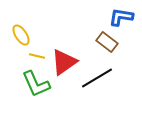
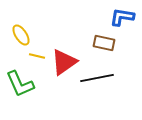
blue L-shape: moved 1 px right
brown rectangle: moved 3 px left, 1 px down; rotated 25 degrees counterclockwise
black line: rotated 20 degrees clockwise
green L-shape: moved 16 px left
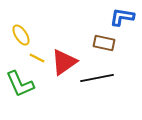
yellow line: moved 2 px down; rotated 14 degrees clockwise
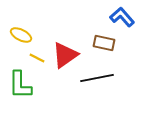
blue L-shape: rotated 40 degrees clockwise
yellow ellipse: rotated 30 degrees counterclockwise
red triangle: moved 1 px right, 7 px up
green L-shape: moved 1 px down; rotated 24 degrees clockwise
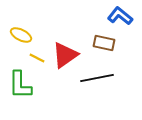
blue L-shape: moved 2 px left, 1 px up; rotated 10 degrees counterclockwise
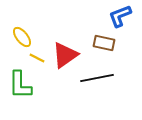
blue L-shape: rotated 60 degrees counterclockwise
yellow ellipse: moved 1 px right, 2 px down; rotated 25 degrees clockwise
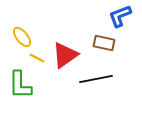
black line: moved 1 px left, 1 px down
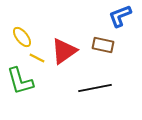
brown rectangle: moved 1 px left, 2 px down
red triangle: moved 1 px left, 4 px up
black line: moved 1 px left, 9 px down
green L-shape: moved 4 px up; rotated 16 degrees counterclockwise
